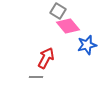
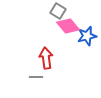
blue star: moved 9 px up
red arrow: rotated 35 degrees counterclockwise
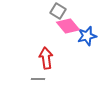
gray line: moved 2 px right, 2 px down
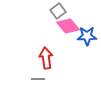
gray square: rotated 21 degrees clockwise
blue star: rotated 12 degrees clockwise
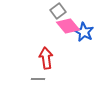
blue star: moved 3 px left, 4 px up; rotated 30 degrees clockwise
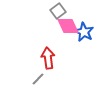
pink diamond: rotated 15 degrees clockwise
red arrow: moved 2 px right
gray line: rotated 48 degrees counterclockwise
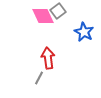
pink diamond: moved 25 px left, 10 px up
gray line: moved 1 px right, 1 px up; rotated 16 degrees counterclockwise
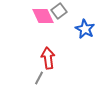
gray square: moved 1 px right
blue star: moved 1 px right, 3 px up
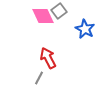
red arrow: rotated 20 degrees counterclockwise
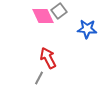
blue star: moved 2 px right; rotated 24 degrees counterclockwise
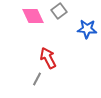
pink diamond: moved 10 px left
gray line: moved 2 px left, 1 px down
